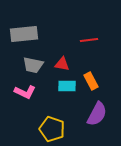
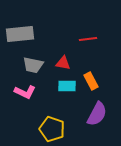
gray rectangle: moved 4 px left
red line: moved 1 px left, 1 px up
red triangle: moved 1 px right, 1 px up
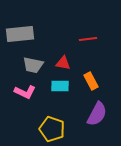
cyan rectangle: moved 7 px left
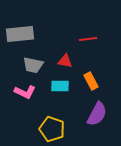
red triangle: moved 2 px right, 2 px up
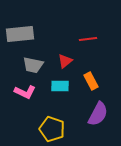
red triangle: rotated 49 degrees counterclockwise
purple semicircle: moved 1 px right
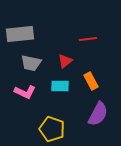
gray trapezoid: moved 2 px left, 2 px up
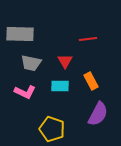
gray rectangle: rotated 8 degrees clockwise
red triangle: rotated 21 degrees counterclockwise
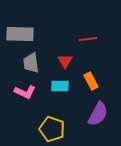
gray trapezoid: rotated 70 degrees clockwise
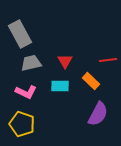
gray rectangle: rotated 60 degrees clockwise
red line: moved 20 px right, 21 px down
gray trapezoid: rotated 85 degrees clockwise
orange rectangle: rotated 18 degrees counterclockwise
pink L-shape: moved 1 px right
yellow pentagon: moved 30 px left, 5 px up
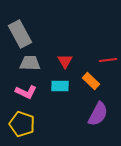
gray trapezoid: moved 1 px left; rotated 15 degrees clockwise
